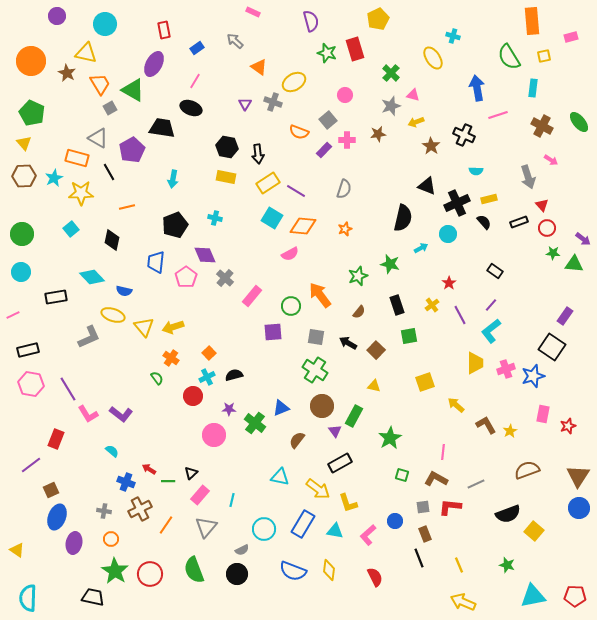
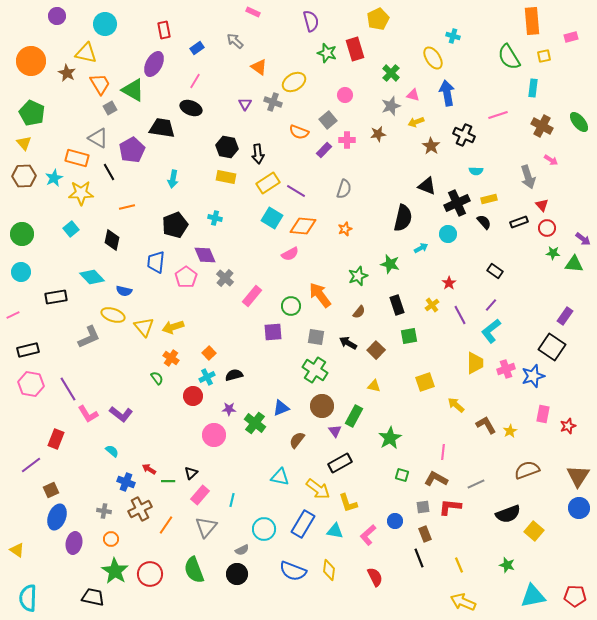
blue arrow at (477, 88): moved 30 px left, 5 px down
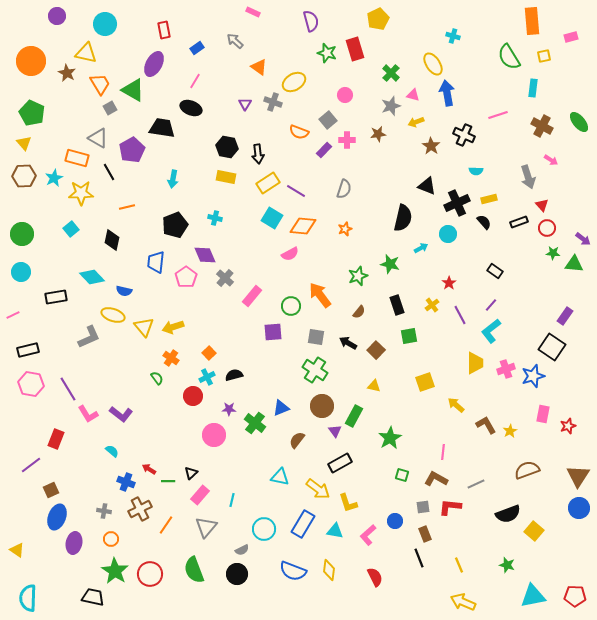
yellow ellipse at (433, 58): moved 6 px down
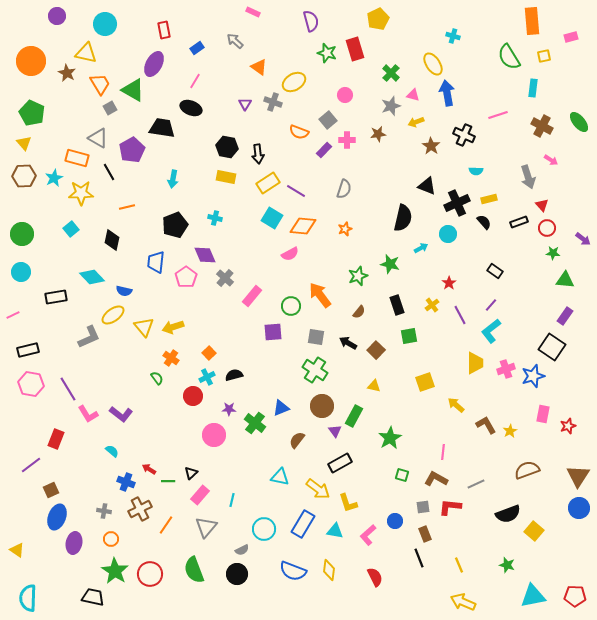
green triangle at (574, 264): moved 9 px left, 16 px down
yellow ellipse at (113, 315): rotated 55 degrees counterclockwise
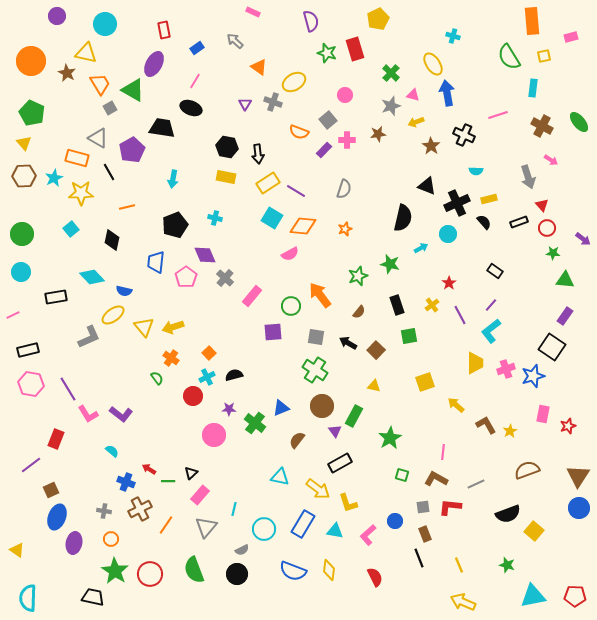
cyan line at (232, 500): moved 2 px right, 9 px down
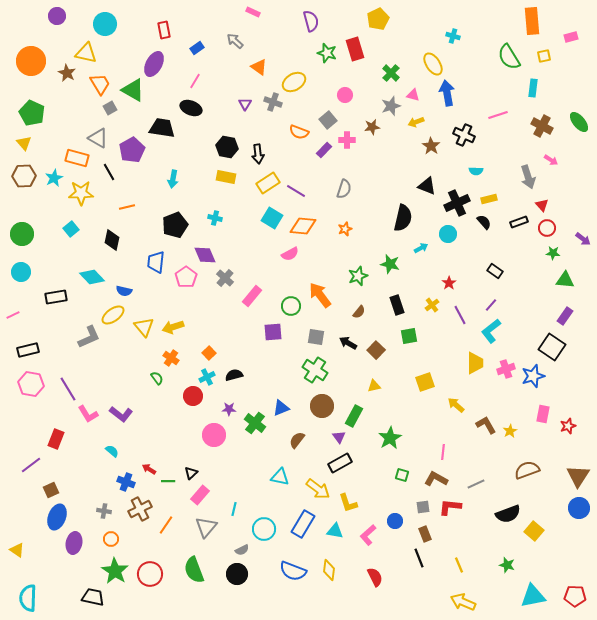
brown star at (378, 134): moved 6 px left, 7 px up
yellow triangle at (374, 386): rotated 24 degrees counterclockwise
purple triangle at (335, 431): moved 4 px right, 6 px down
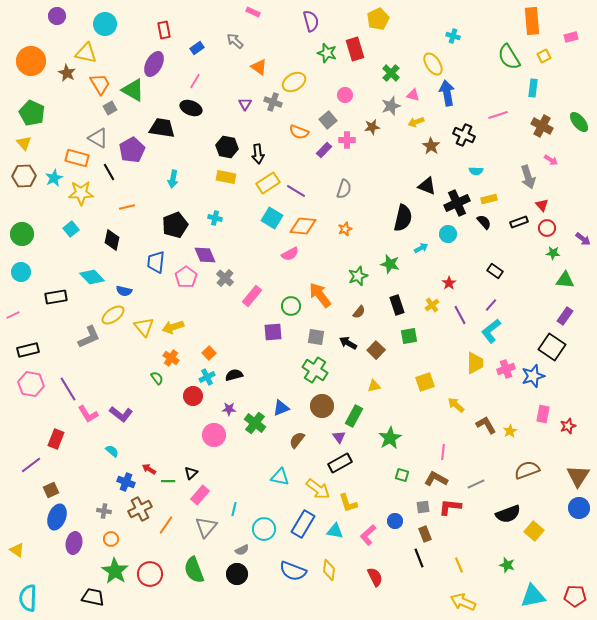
yellow square at (544, 56): rotated 16 degrees counterclockwise
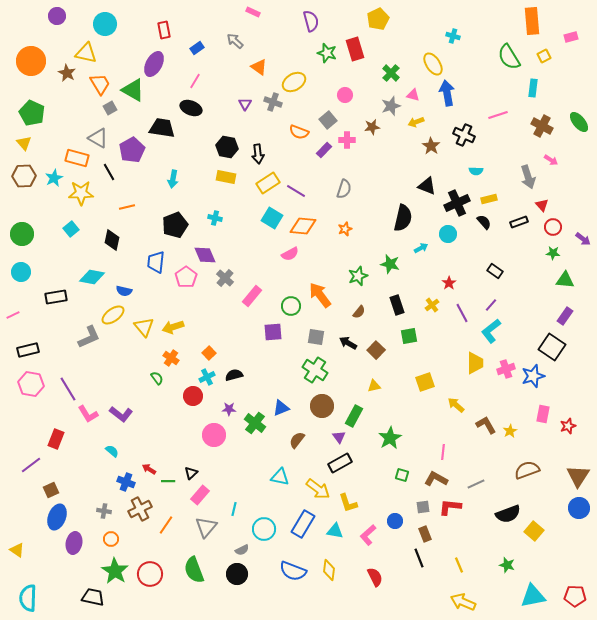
red circle at (547, 228): moved 6 px right, 1 px up
cyan diamond at (92, 277): rotated 35 degrees counterclockwise
purple line at (460, 315): moved 2 px right, 2 px up
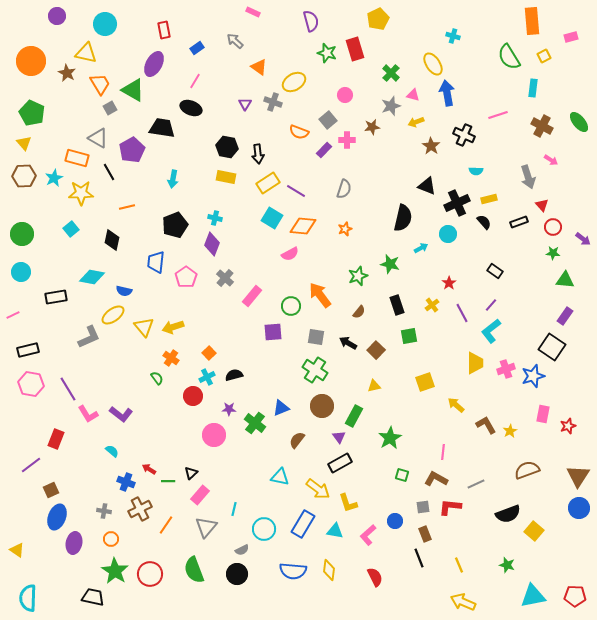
purple diamond at (205, 255): moved 7 px right, 11 px up; rotated 45 degrees clockwise
blue semicircle at (293, 571): rotated 16 degrees counterclockwise
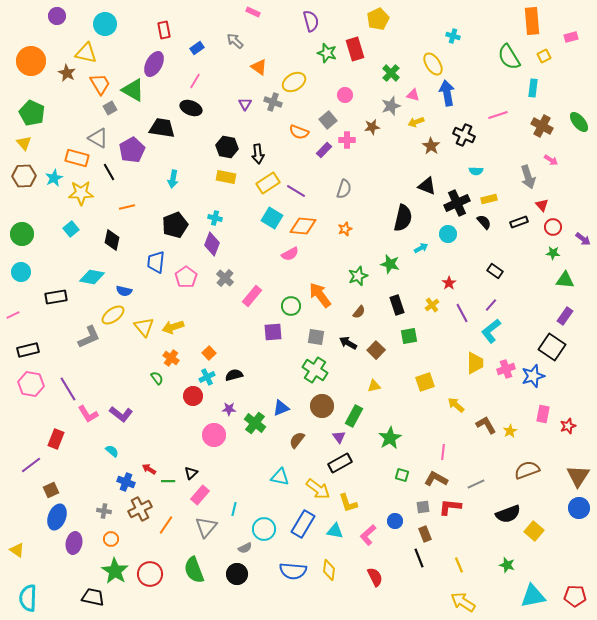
gray semicircle at (242, 550): moved 3 px right, 2 px up
yellow arrow at (463, 602): rotated 10 degrees clockwise
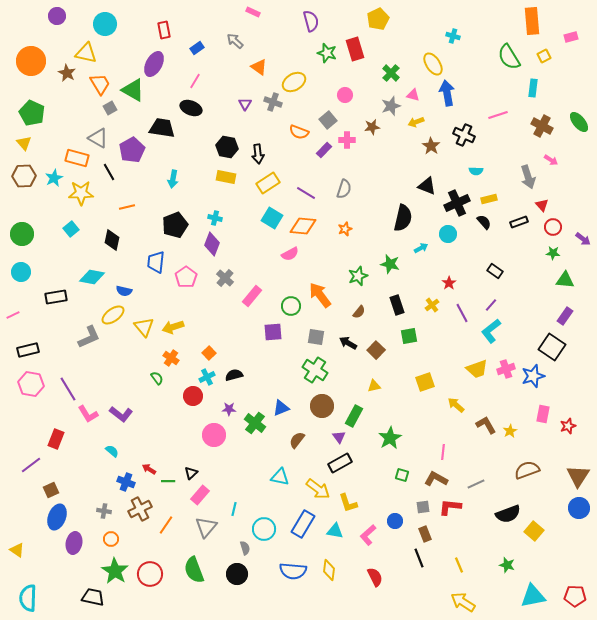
purple line at (296, 191): moved 10 px right, 2 px down
yellow trapezoid at (475, 363): moved 2 px right, 6 px down; rotated 70 degrees clockwise
gray semicircle at (245, 548): rotated 80 degrees counterclockwise
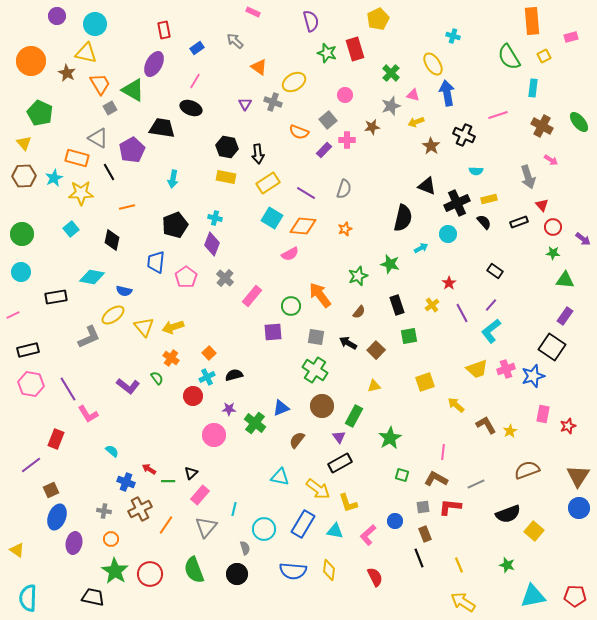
cyan circle at (105, 24): moved 10 px left
green pentagon at (32, 113): moved 8 px right
purple L-shape at (121, 414): moved 7 px right, 28 px up
